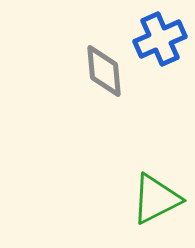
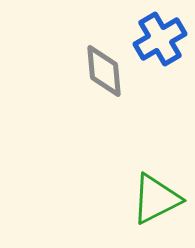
blue cross: rotated 6 degrees counterclockwise
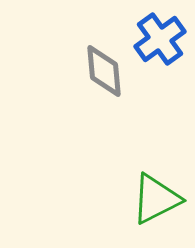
blue cross: rotated 6 degrees counterclockwise
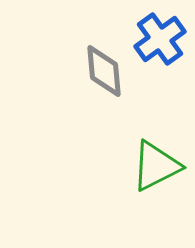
green triangle: moved 33 px up
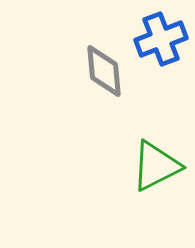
blue cross: moved 1 px right; rotated 15 degrees clockwise
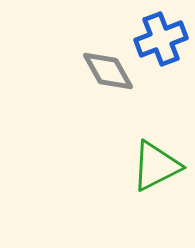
gray diamond: moved 4 px right; rotated 24 degrees counterclockwise
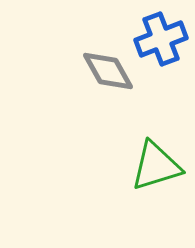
green triangle: rotated 10 degrees clockwise
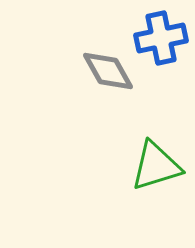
blue cross: moved 1 px up; rotated 9 degrees clockwise
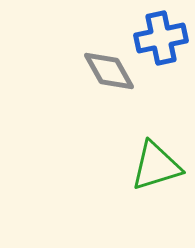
gray diamond: moved 1 px right
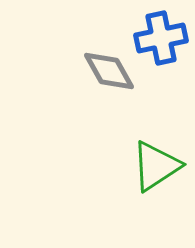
green triangle: rotated 16 degrees counterclockwise
